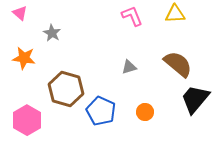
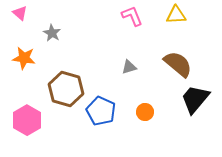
yellow triangle: moved 1 px right, 1 px down
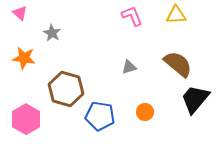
blue pentagon: moved 1 px left, 5 px down; rotated 16 degrees counterclockwise
pink hexagon: moved 1 px left, 1 px up
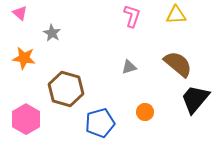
pink L-shape: rotated 40 degrees clockwise
blue pentagon: moved 7 px down; rotated 24 degrees counterclockwise
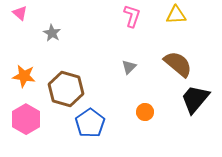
orange star: moved 18 px down
gray triangle: rotated 28 degrees counterclockwise
blue pentagon: moved 10 px left; rotated 20 degrees counterclockwise
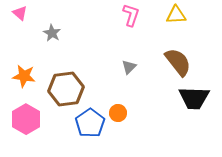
pink L-shape: moved 1 px left, 1 px up
brown semicircle: moved 2 px up; rotated 12 degrees clockwise
brown hexagon: rotated 24 degrees counterclockwise
black trapezoid: moved 1 px left, 1 px up; rotated 128 degrees counterclockwise
orange circle: moved 27 px left, 1 px down
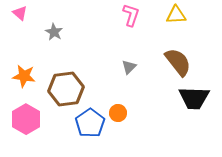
gray star: moved 2 px right, 1 px up
